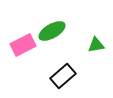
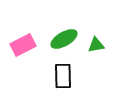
green ellipse: moved 12 px right, 8 px down
black rectangle: rotated 50 degrees counterclockwise
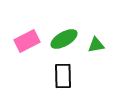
pink rectangle: moved 4 px right, 4 px up
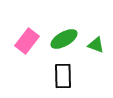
pink rectangle: rotated 25 degrees counterclockwise
green triangle: rotated 30 degrees clockwise
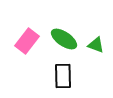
green ellipse: rotated 64 degrees clockwise
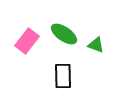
green ellipse: moved 5 px up
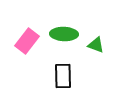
green ellipse: rotated 32 degrees counterclockwise
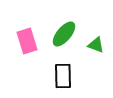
green ellipse: rotated 52 degrees counterclockwise
pink rectangle: rotated 55 degrees counterclockwise
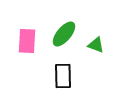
pink rectangle: rotated 20 degrees clockwise
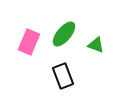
pink rectangle: moved 2 px right, 1 px down; rotated 20 degrees clockwise
black rectangle: rotated 20 degrees counterclockwise
